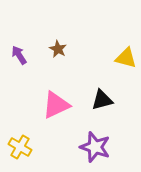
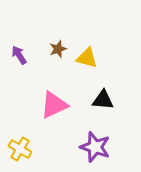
brown star: rotated 24 degrees clockwise
yellow triangle: moved 39 px left
black triangle: moved 1 px right; rotated 20 degrees clockwise
pink triangle: moved 2 px left
yellow cross: moved 2 px down
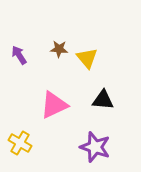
brown star: moved 1 px right; rotated 24 degrees clockwise
yellow triangle: rotated 35 degrees clockwise
yellow cross: moved 6 px up
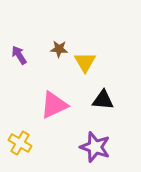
yellow triangle: moved 2 px left, 4 px down; rotated 10 degrees clockwise
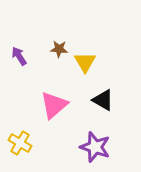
purple arrow: moved 1 px down
black triangle: rotated 25 degrees clockwise
pink triangle: rotated 16 degrees counterclockwise
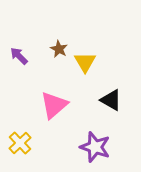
brown star: rotated 24 degrees clockwise
purple arrow: rotated 12 degrees counterclockwise
black triangle: moved 8 px right
yellow cross: rotated 15 degrees clockwise
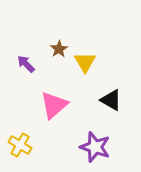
brown star: rotated 12 degrees clockwise
purple arrow: moved 7 px right, 8 px down
yellow cross: moved 2 px down; rotated 15 degrees counterclockwise
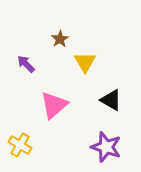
brown star: moved 1 px right, 10 px up
purple star: moved 11 px right
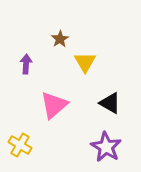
purple arrow: rotated 48 degrees clockwise
black triangle: moved 1 px left, 3 px down
purple star: rotated 12 degrees clockwise
